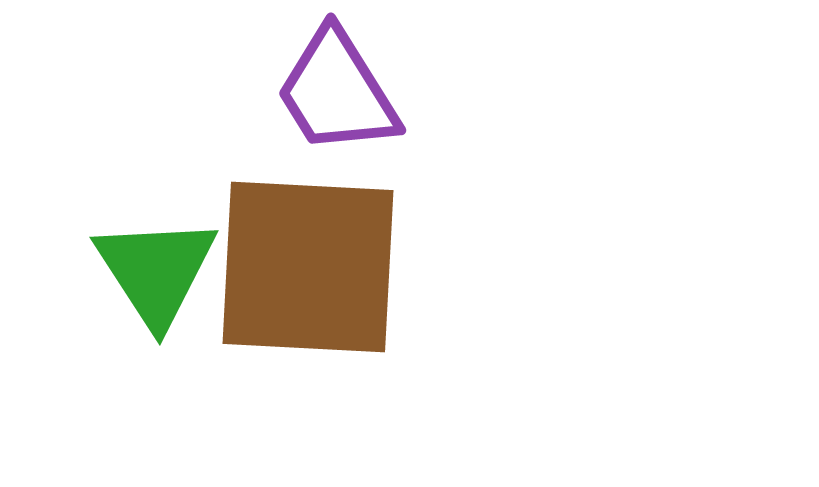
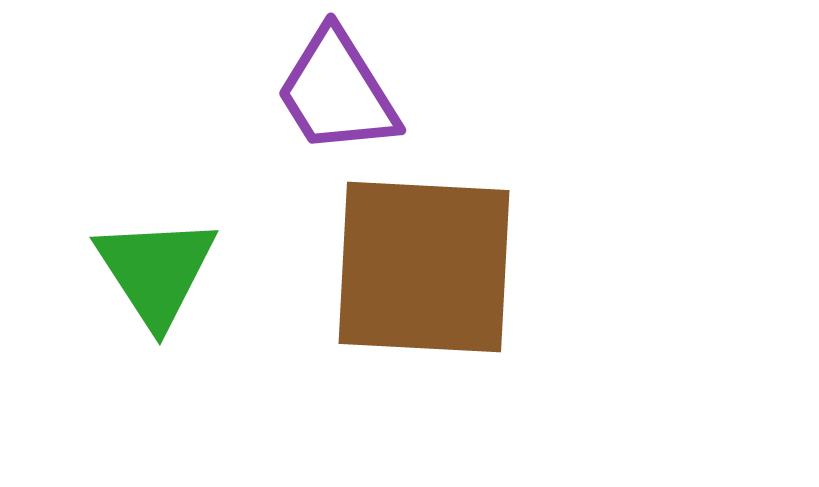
brown square: moved 116 px right
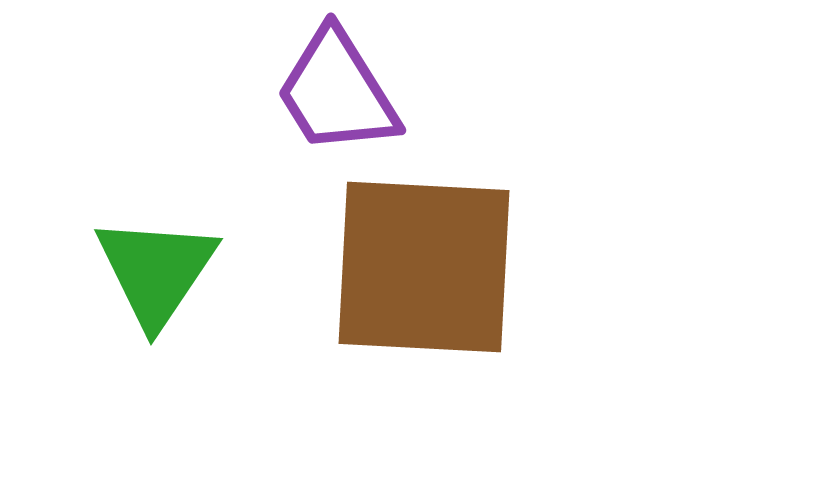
green triangle: rotated 7 degrees clockwise
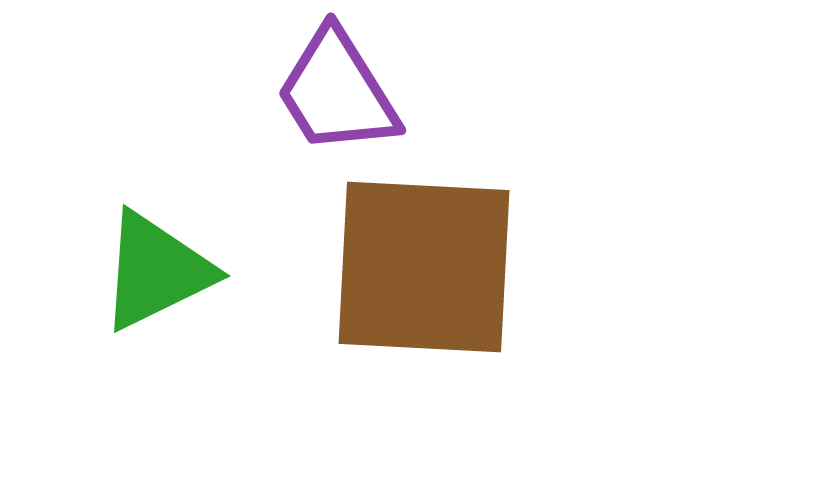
green triangle: rotated 30 degrees clockwise
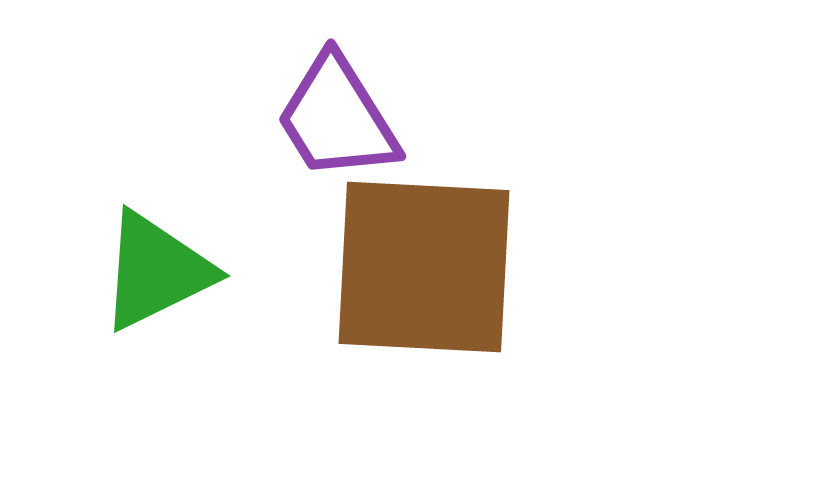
purple trapezoid: moved 26 px down
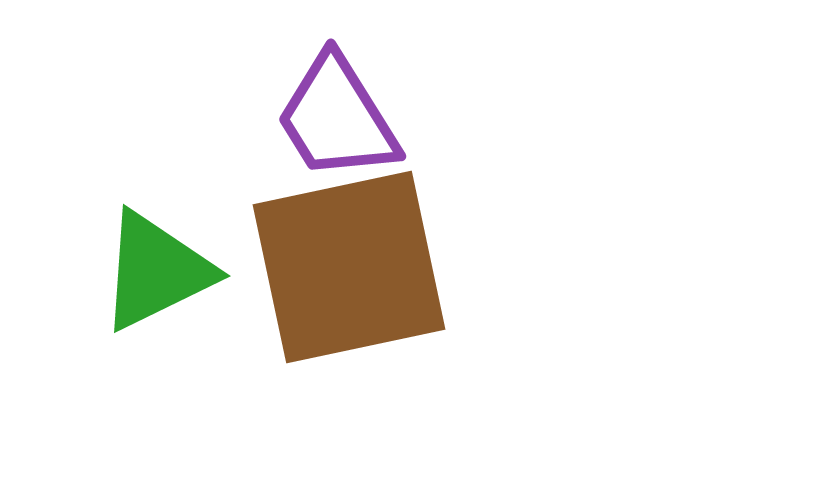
brown square: moved 75 px left; rotated 15 degrees counterclockwise
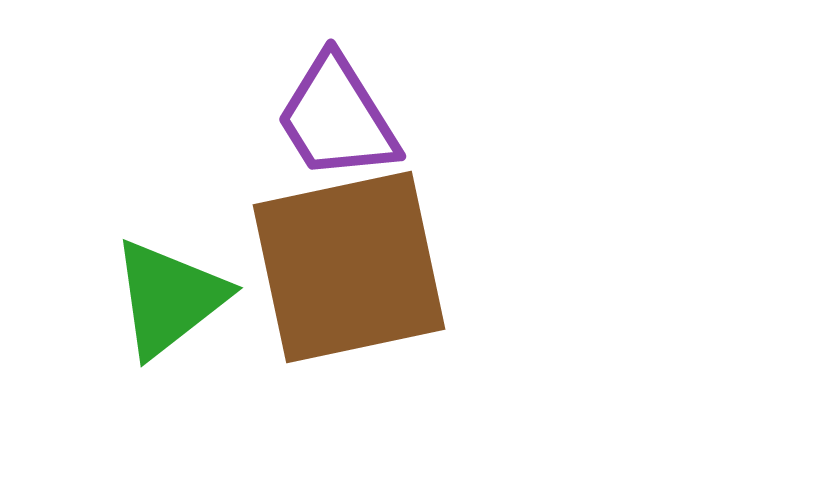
green triangle: moved 13 px right, 27 px down; rotated 12 degrees counterclockwise
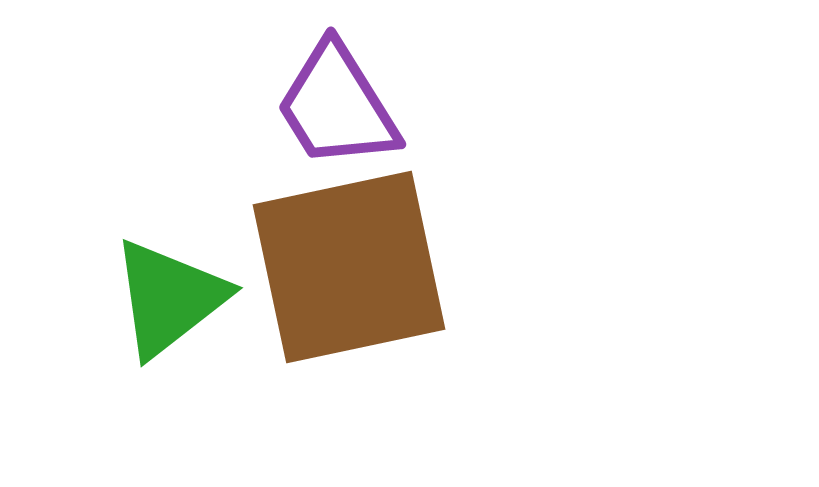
purple trapezoid: moved 12 px up
